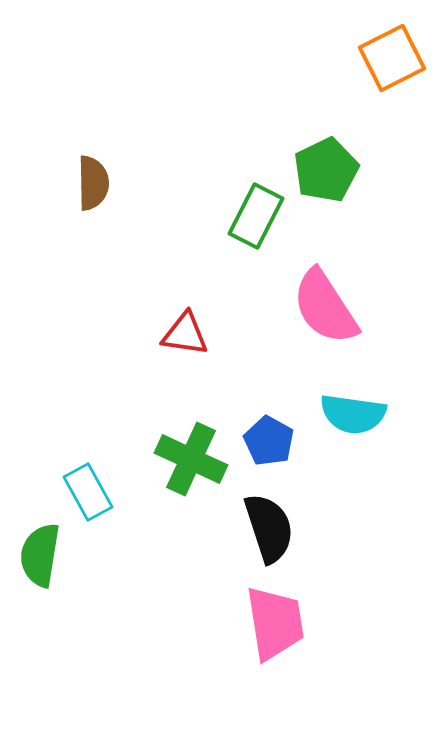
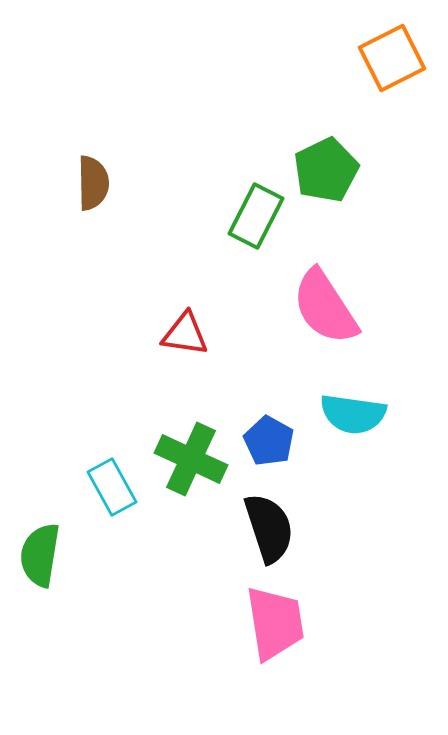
cyan rectangle: moved 24 px right, 5 px up
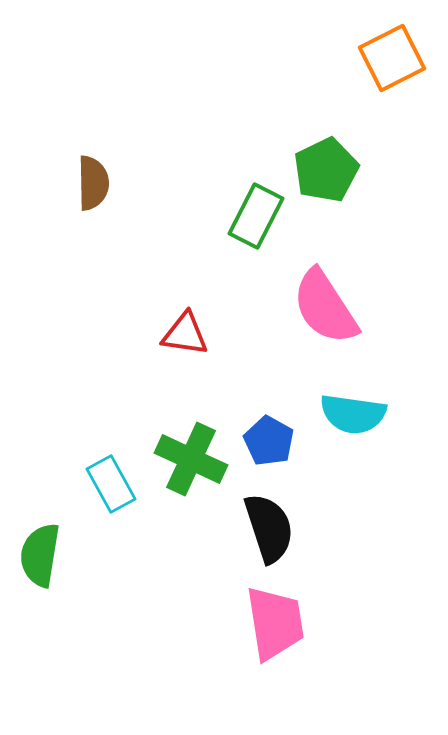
cyan rectangle: moved 1 px left, 3 px up
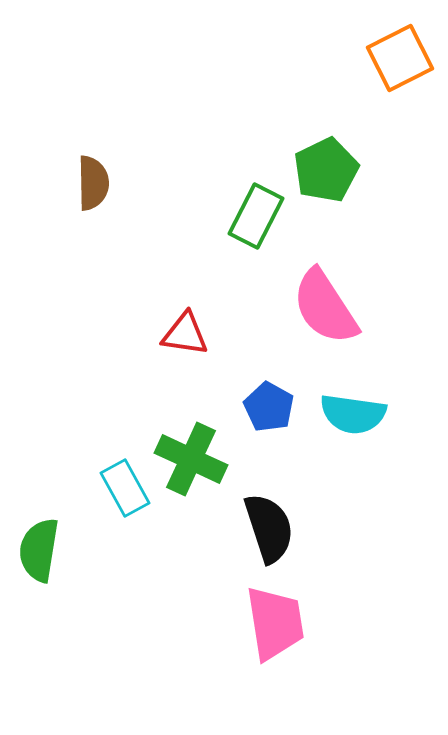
orange square: moved 8 px right
blue pentagon: moved 34 px up
cyan rectangle: moved 14 px right, 4 px down
green semicircle: moved 1 px left, 5 px up
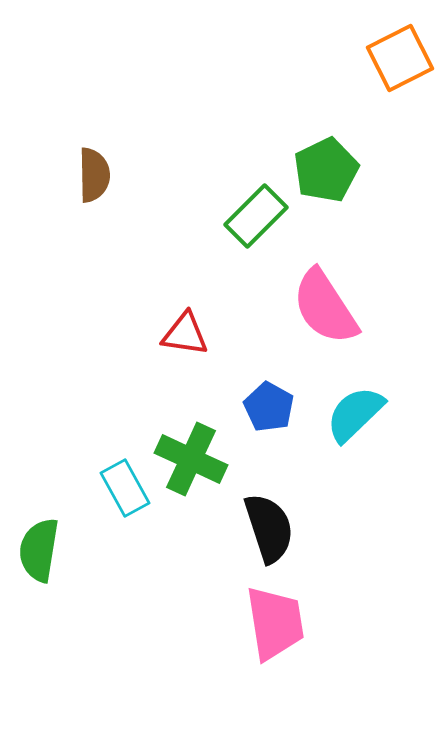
brown semicircle: moved 1 px right, 8 px up
green rectangle: rotated 18 degrees clockwise
cyan semicircle: moved 2 px right; rotated 128 degrees clockwise
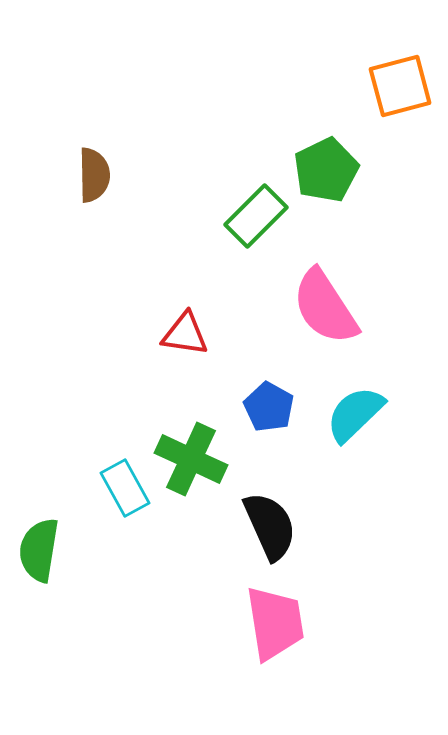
orange square: moved 28 px down; rotated 12 degrees clockwise
black semicircle: moved 1 px right, 2 px up; rotated 6 degrees counterclockwise
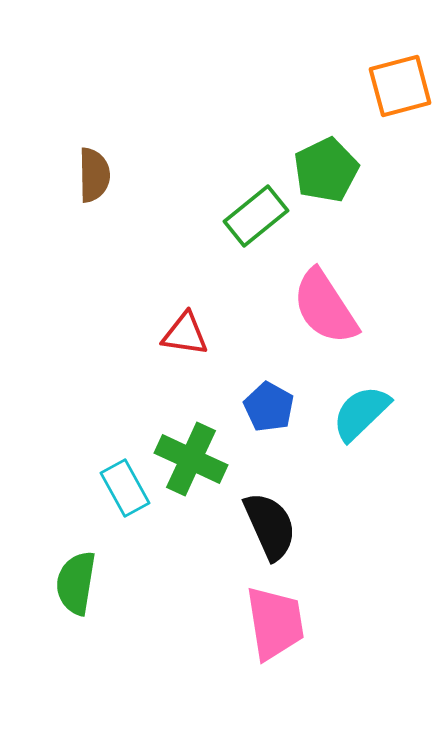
green rectangle: rotated 6 degrees clockwise
cyan semicircle: moved 6 px right, 1 px up
green semicircle: moved 37 px right, 33 px down
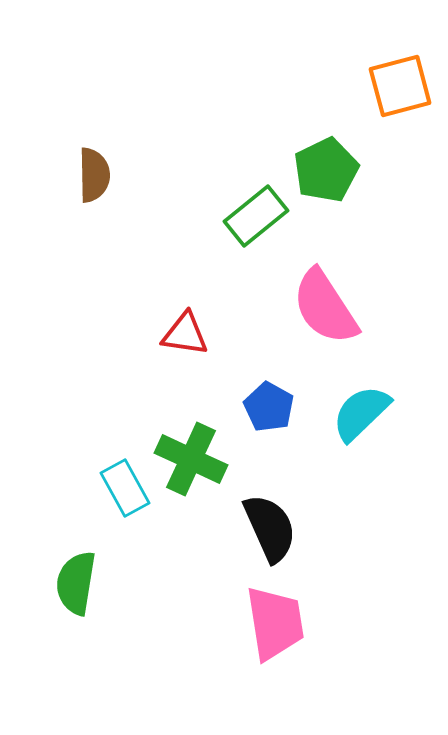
black semicircle: moved 2 px down
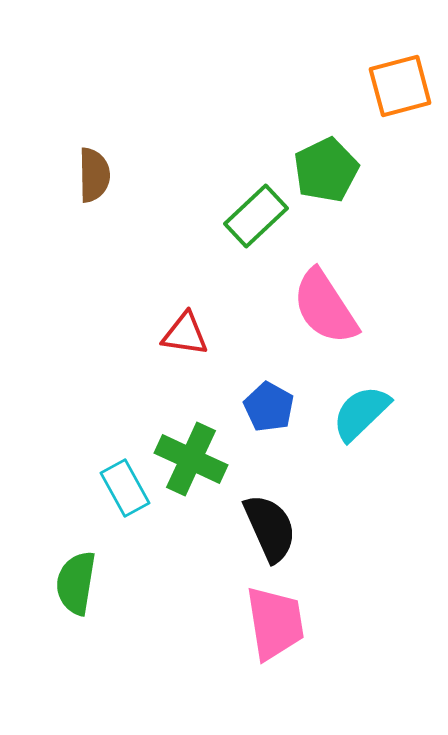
green rectangle: rotated 4 degrees counterclockwise
